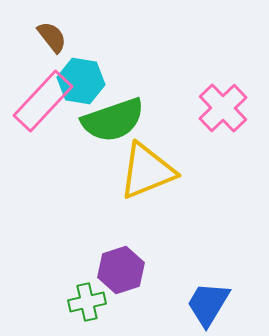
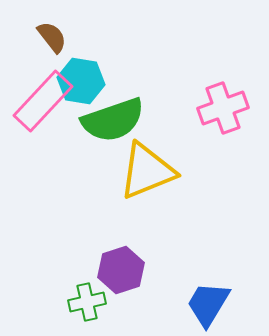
pink cross: rotated 24 degrees clockwise
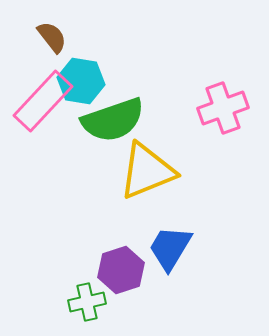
blue trapezoid: moved 38 px left, 56 px up
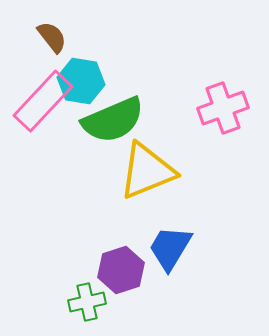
green semicircle: rotated 4 degrees counterclockwise
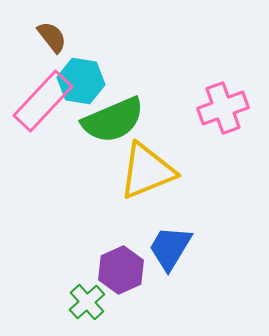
purple hexagon: rotated 6 degrees counterclockwise
green cross: rotated 30 degrees counterclockwise
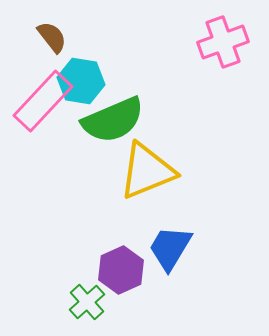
pink cross: moved 66 px up
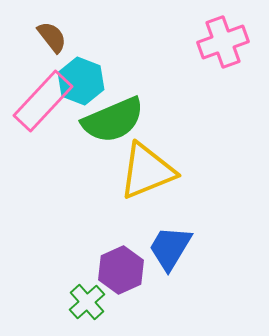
cyan hexagon: rotated 12 degrees clockwise
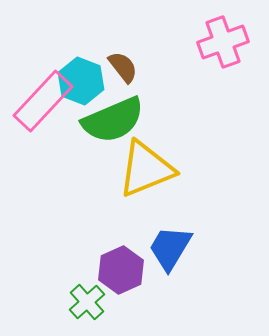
brown semicircle: moved 71 px right, 30 px down
yellow triangle: moved 1 px left, 2 px up
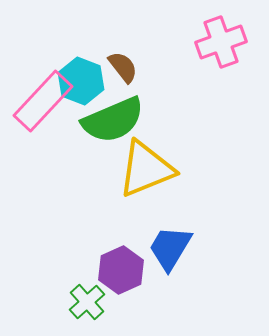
pink cross: moved 2 px left
